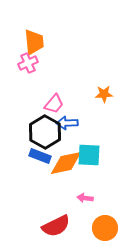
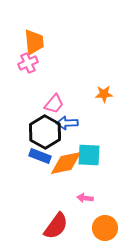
red semicircle: rotated 28 degrees counterclockwise
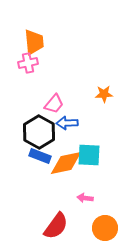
pink cross: rotated 12 degrees clockwise
black hexagon: moved 6 px left
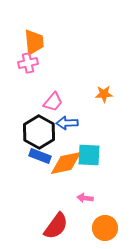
pink trapezoid: moved 1 px left, 2 px up
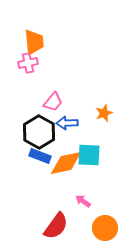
orange star: moved 19 px down; rotated 18 degrees counterclockwise
pink arrow: moved 2 px left, 3 px down; rotated 28 degrees clockwise
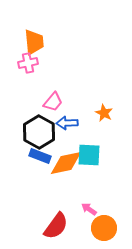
orange star: rotated 24 degrees counterclockwise
pink arrow: moved 6 px right, 8 px down
orange circle: moved 1 px left
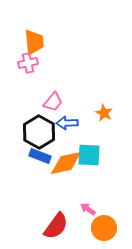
pink arrow: moved 1 px left
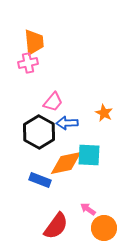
blue rectangle: moved 24 px down
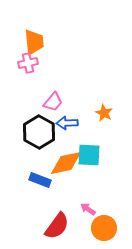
red semicircle: moved 1 px right
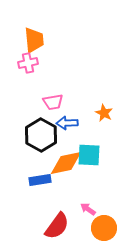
orange trapezoid: moved 2 px up
pink trapezoid: rotated 40 degrees clockwise
black hexagon: moved 2 px right, 3 px down
blue rectangle: rotated 30 degrees counterclockwise
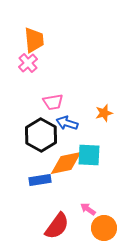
pink cross: rotated 30 degrees counterclockwise
orange star: rotated 30 degrees clockwise
blue arrow: rotated 20 degrees clockwise
